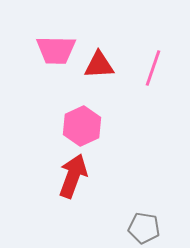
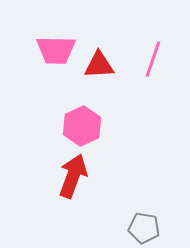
pink line: moved 9 px up
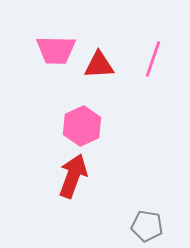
gray pentagon: moved 3 px right, 2 px up
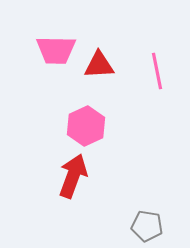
pink line: moved 4 px right, 12 px down; rotated 30 degrees counterclockwise
pink hexagon: moved 4 px right
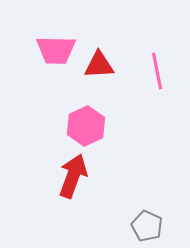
gray pentagon: rotated 16 degrees clockwise
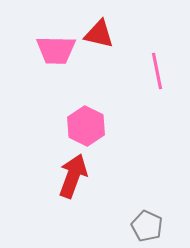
red triangle: moved 31 px up; rotated 16 degrees clockwise
pink hexagon: rotated 9 degrees counterclockwise
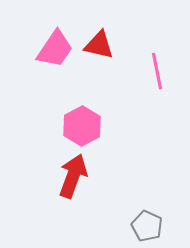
red triangle: moved 11 px down
pink trapezoid: moved 1 px left, 1 px up; rotated 57 degrees counterclockwise
pink hexagon: moved 4 px left; rotated 6 degrees clockwise
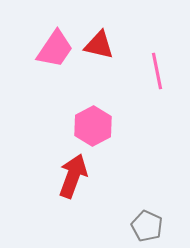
pink hexagon: moved 11 px right
